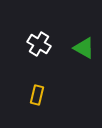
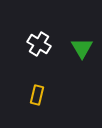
green triangle: moved 2 px left; rotated 30 degrees clockwise
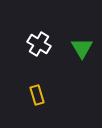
yellow rectangle: rotated 30 degrees counterclockwise
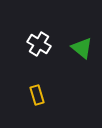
green triangle: rotated 20 degrees counterclockwise
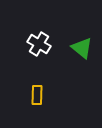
yellow rectangle: rotated 18 degrees clockwise
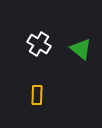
green triangle: moved 1 px left, 1 px down
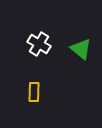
yellow rectangle: moved 3 px left, 3 px up
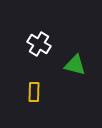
green triangle: moved 6 px left, 16 px down; rotated 25 degrees counterclockwise
